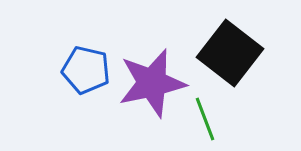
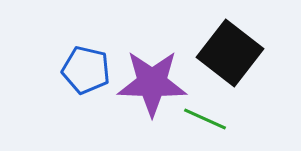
purple star: rotated 14 degrees clockwise
green line: rotated 45 degrees counterclockwise
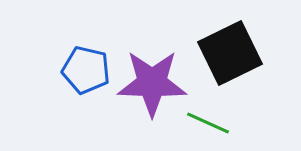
black square: rotated 26 degrees clockwise
green line: moved 3 px right, 4 px down
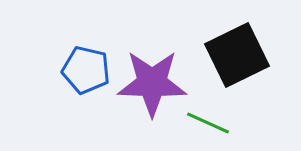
black square: moved 7 px right, 2 px down
